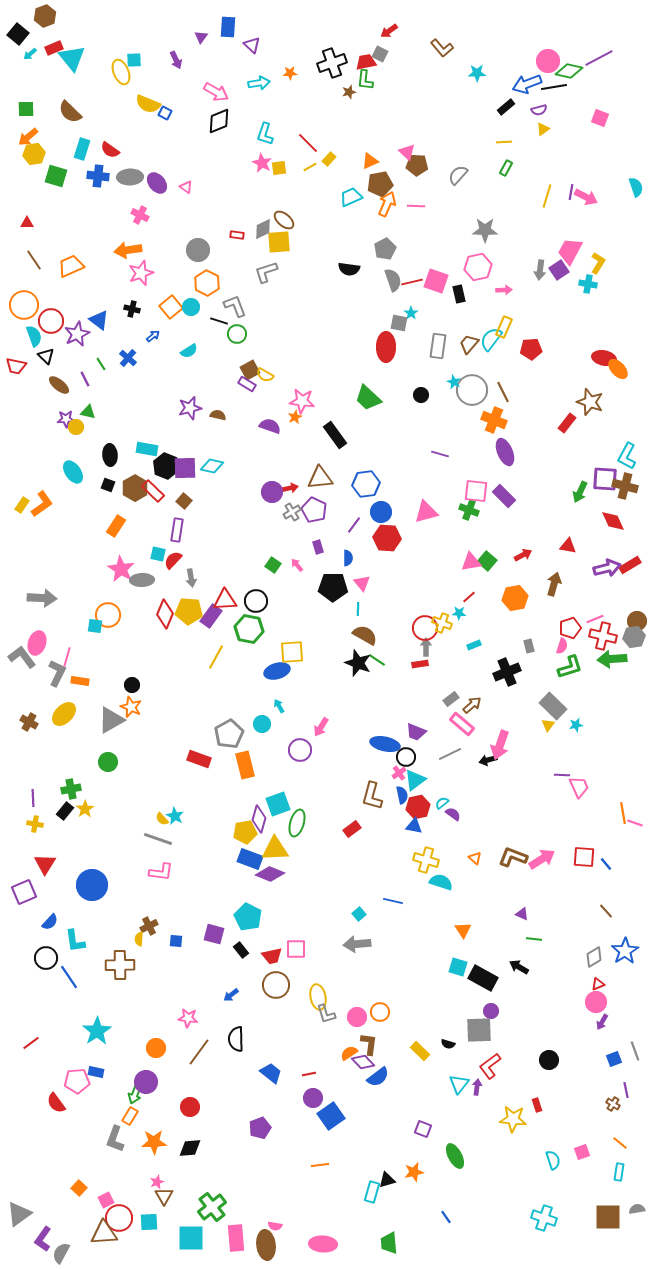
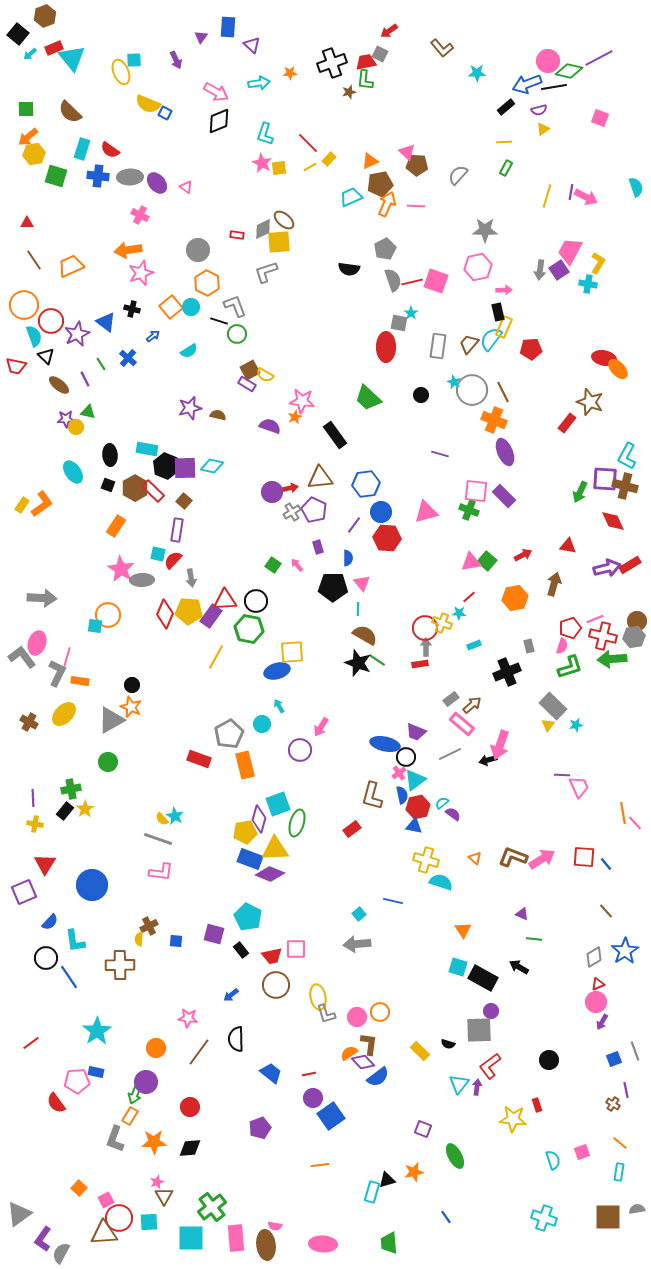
black rectangle at (459, 294): moved 39 px right, 18 px down
blue triangle at (99, 320): moved 7 px right, 2 px down
pink line at (635, 823): rotated 28 degrees clockwise
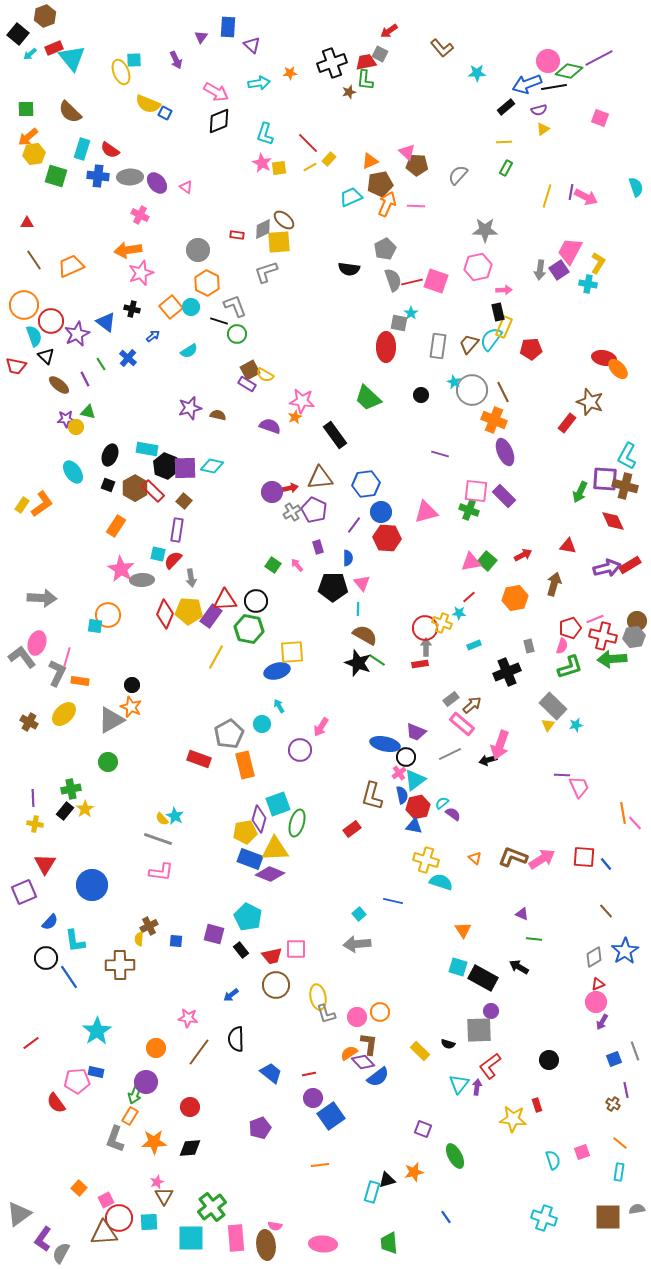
black ellipse at (110, 455): rotated 25 degrees clockwise
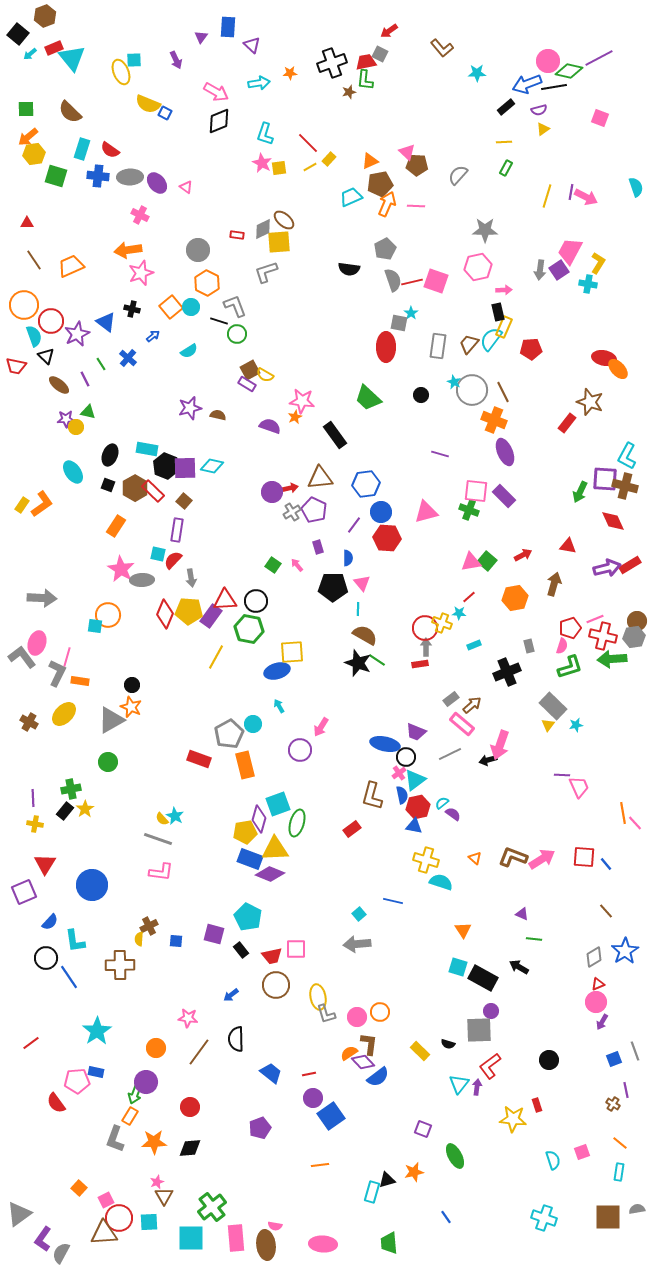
cyan circle at (262, 724): moved 9 px left
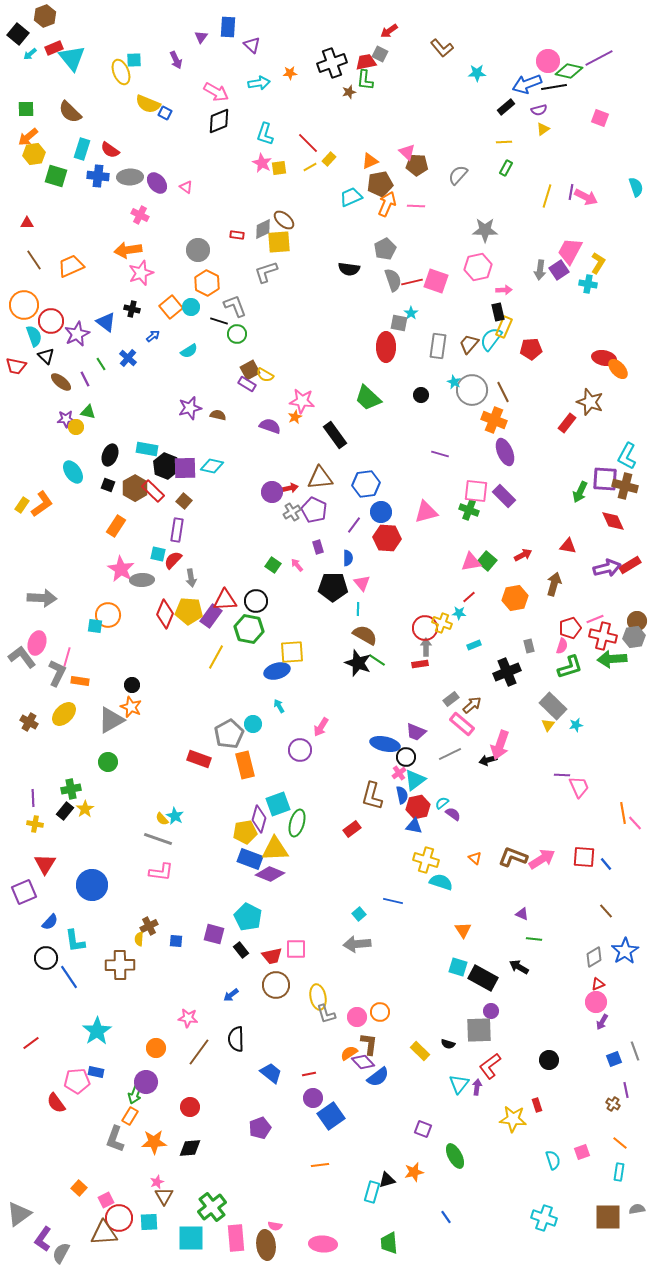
brown ellipse at (59, 385): moved 2 px right, 3 px up
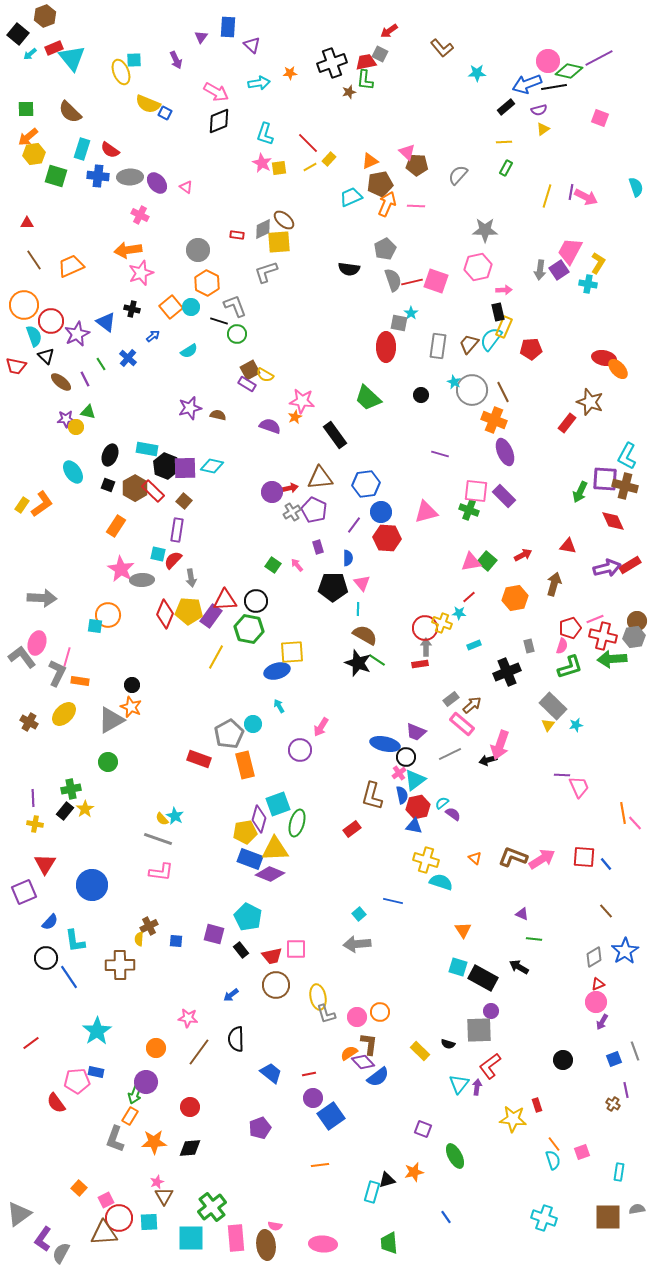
black circle at (549, 1060): moved 14 px right
orange line at (620, 1143): moved 66 px left, 1 px down; rotated 14 degrees clockwise
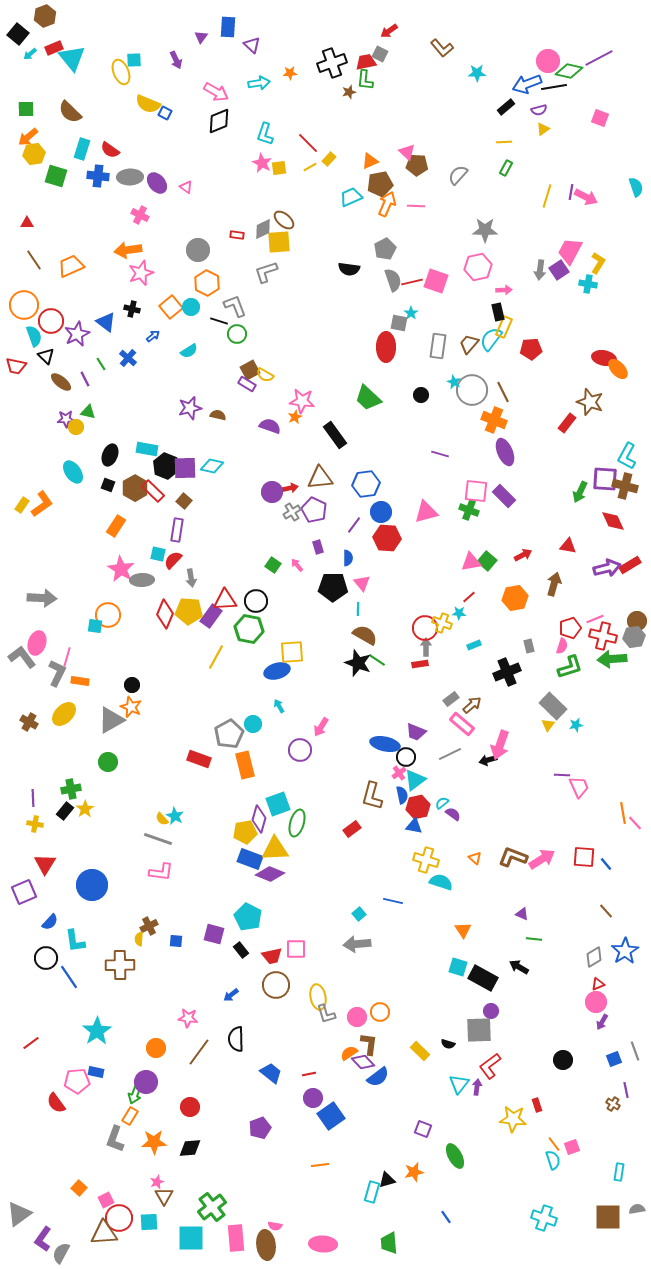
pink square at (582, 1152): moved 10 px left, 5 px up
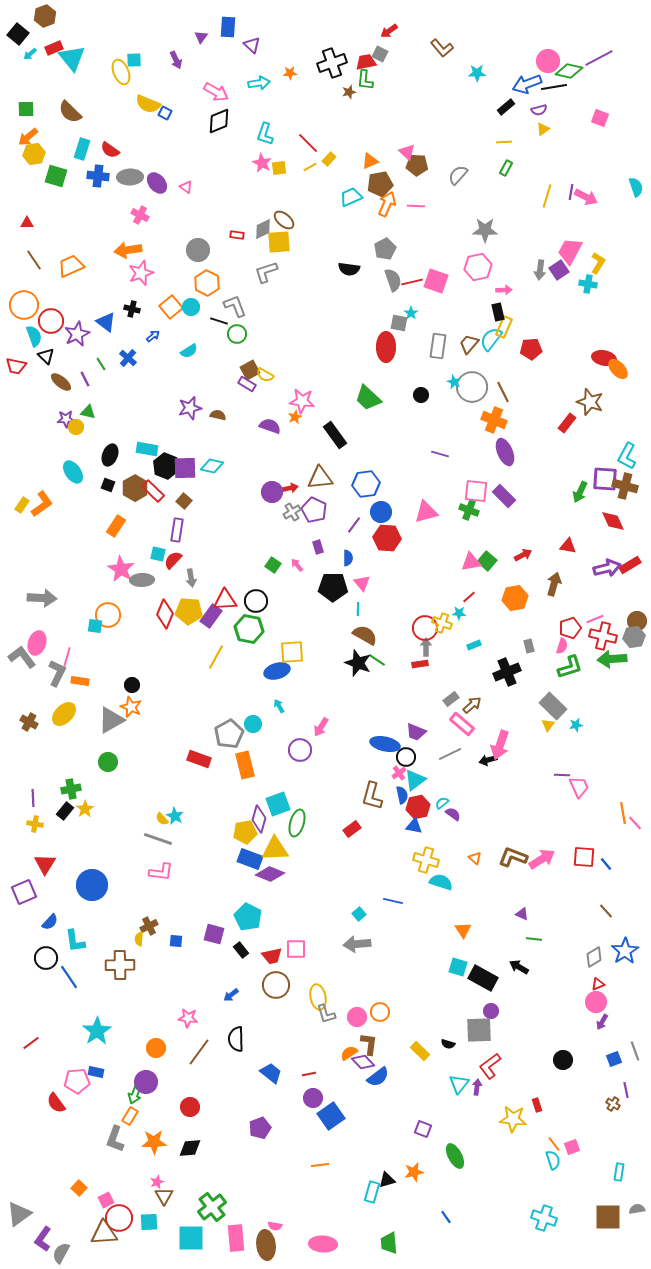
gray circle at (472, 390): moved 3 px up
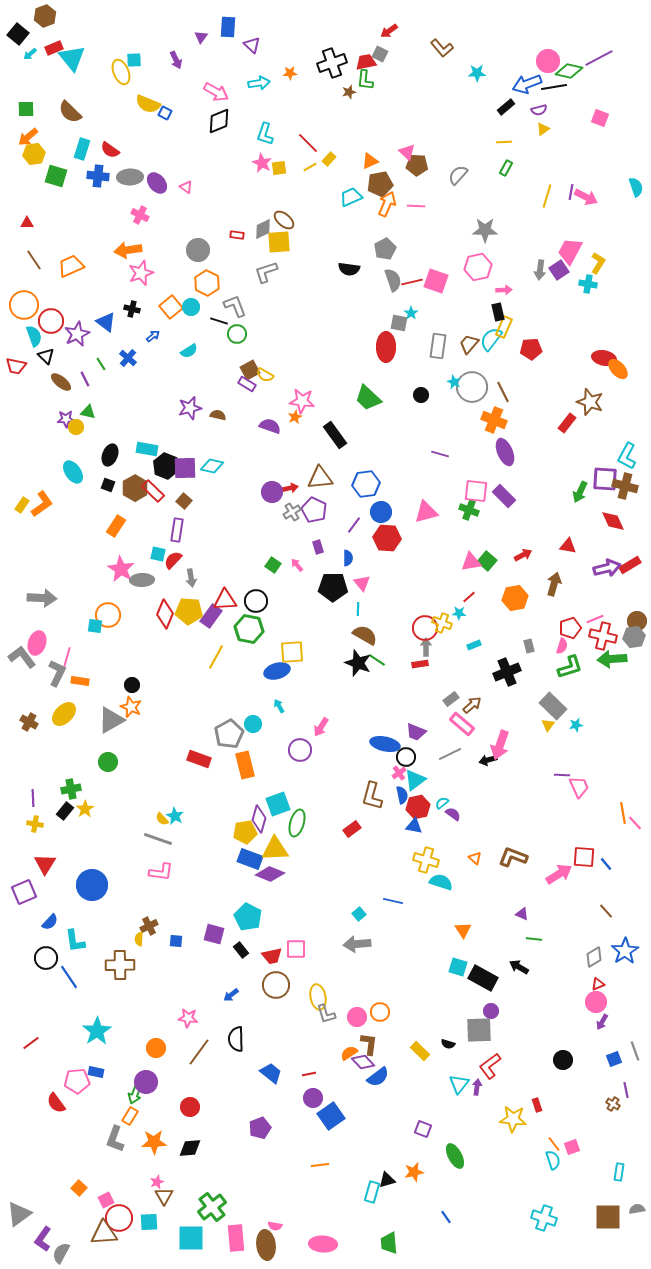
pink arrow at (542, 859): moved 17 px right, 15 px down
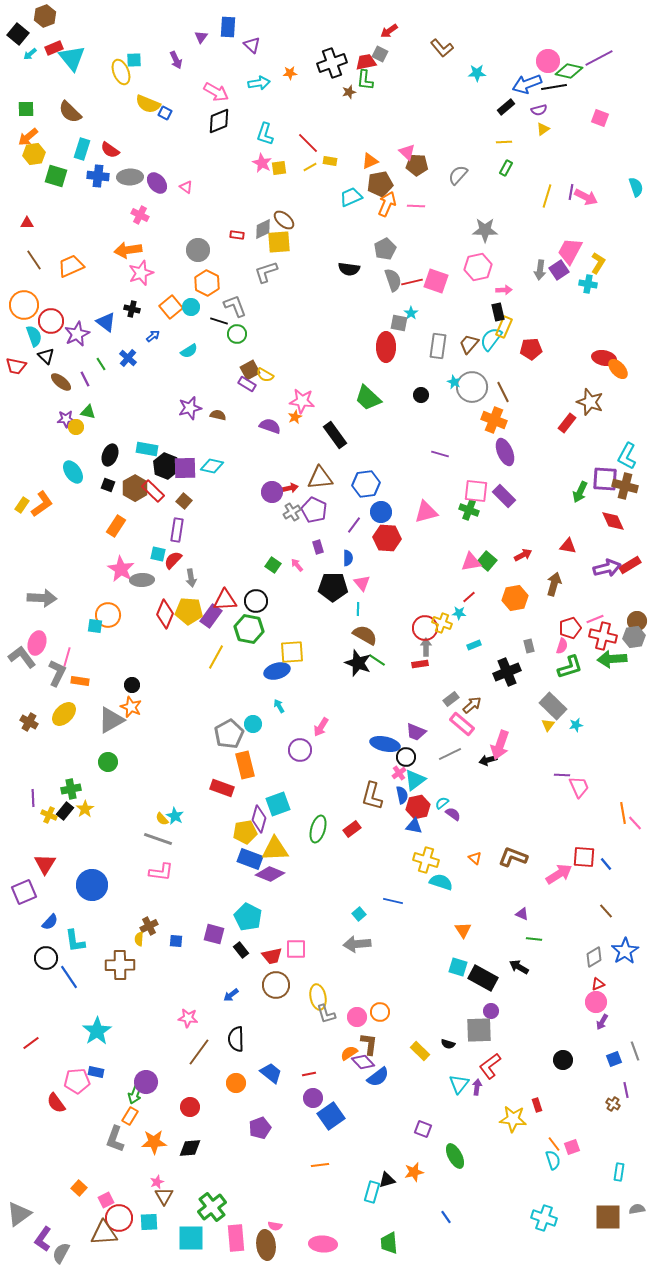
yellow rectangle at (329, 159): moved 1 px right, 2 px down; rotated 56 degrees clockwise
red rectangle at (199, 759): moved 23 px right, 29 px down
green ellipse at (297, 823): moved 21 px right, 6 px down
yellow cross at (35, 824): moved 14 px right, 9 px up; rotated 14 degrees clockwise
orange circle at (156, 1048): moved 80 px right, 35 px down
